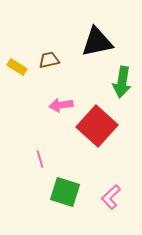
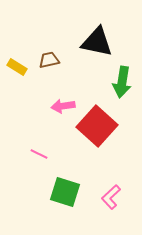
black triangle: rotated 24 degrees clockwise
pink arrow: moved 2 px right, 1 px down
pink line: moved 1 px left, 5 px up; rotated 48 degrees counterclockwise
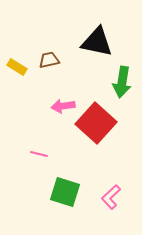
red square: moved 1 px left, 3 px up
pink line: rotated 12 degrees counterclockwise
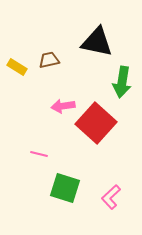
green square: moved 4 px up
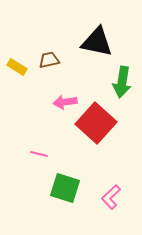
pink arrow: moved 2 px right, 4 px up
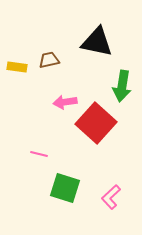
yellow rectangle: rotated 24 degrees counterclockwise
green arrow: moved 4 px down
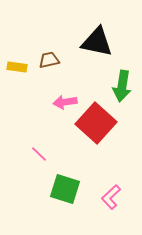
pink line: rotated 30 degrees clockwise
green square: moved 1 px down
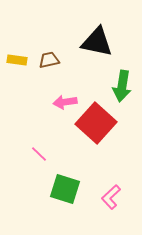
yellow rectangle: moved 7 px up
